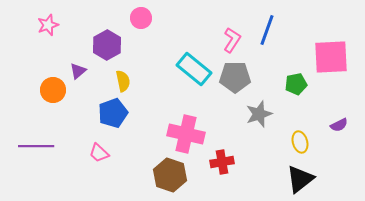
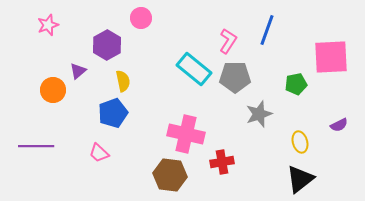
pink L-shape: moved 4 px left, 1 px down
brown hexagon: rotated 12 degrees counterclockwise
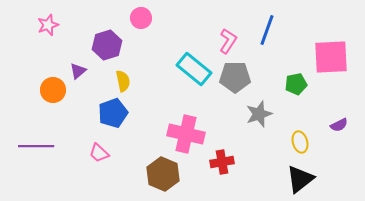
purple hexagon: rotated 12 degrees clockwise
brown hexagon: moved 7 px left, 1 px up; rotated 16 degrees clockwise
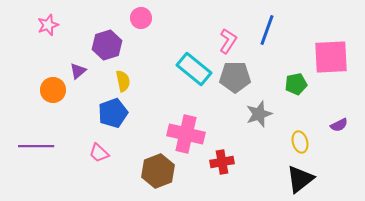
brown hexagon: moved 5 px left, 3 px up; rotated 16 degrees clockwise
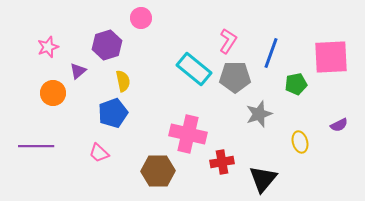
pink star: moved 22 px down
blue line: moved 4 px right, 23 px down
orange circle: moved 3 px down
pink cross: moved 2 px right
brown hexagon: rotated 20 degrees clockwise
black triangle: moved 37 px left; rotated 12 degrees counterclockwise
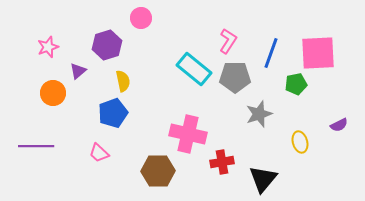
pink square: moved 13 px left, 4 px up
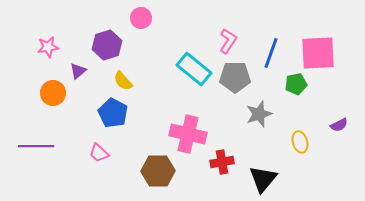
pink star: rotated 10 degrees clockwise
yellow semicircle: rotated 150 degrees clockwise
blue pentagon: rotated 24 degrees counterclockwise
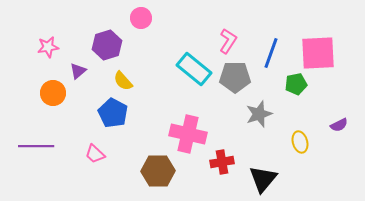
pink trapezoid: moved 4 px left, 1 px down
